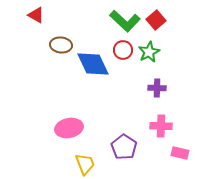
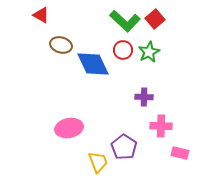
red triangle: moved 5 px right
red square: moved 1 px left, 1 px up
brown ellipse: rotated 10 degrees clockwise
purple cross: moved 13 px left, 9 px down
yellow trapezoid: moved 13 px right, 2 px up
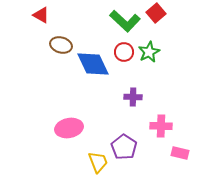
red square: moved 1 px right, 6 px up
red circle: moved 1 px right, 2 px down
purple cross: moved 11 px left
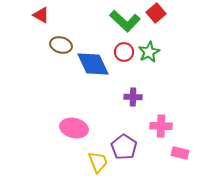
pink ellipse: moved 5 px right; rotated 24 degrees clockwise
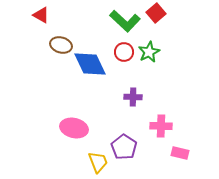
blue diamond: moved 3 px left
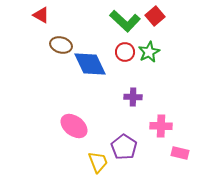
red square: moved 1 px left, 3 px down
red circle: moved 1 px right
pink ellipse: moved 2 px up; rotated 24 degrees clockwise
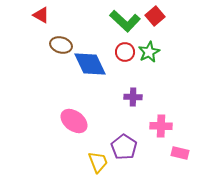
pink ellipse: moved 5 px up
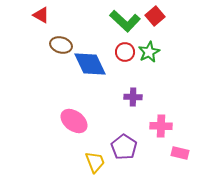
yellow trapezoid: moved 3 px left
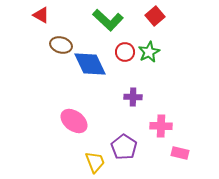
green L-shape: moved 17 px left, 1 px up
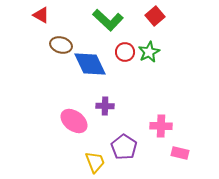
purple cross: moved 28 px left, 9 px down
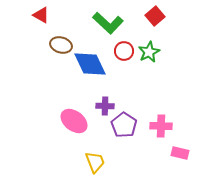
green L-shape: moved 3 px down
red circle: moved 1 px left, 1 px up
purple pentagon: moved 22 px up
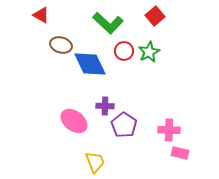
pink cross: moved 8 px right, 4 px down
